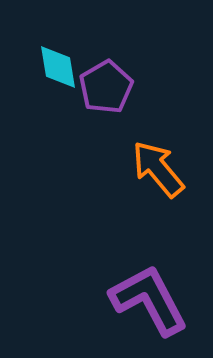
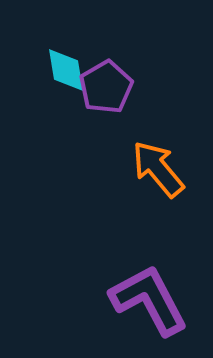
cyan diamond: moved 8 px right, 3 px down
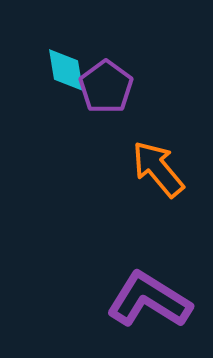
purple pentagon: rotated 6 degrees counterclockwise
purple L-shape: rotated 30 degrees counterclockwise
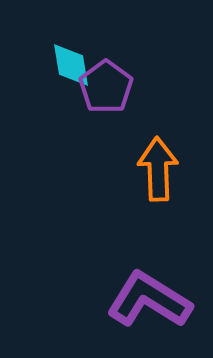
cyan diamond: moved 5 px right, 5 px up
orange arrow: rotated 38 degrees clockwise
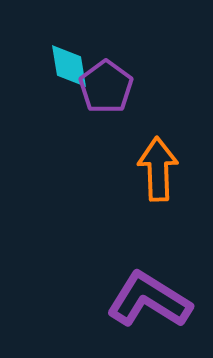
cyan diamond: moved 2 px left, 1 px down
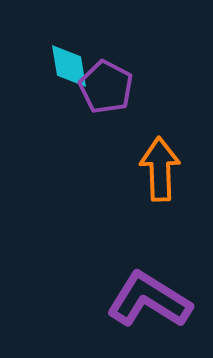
purple pentagon: rotated 8 degrees counterclockwise
orange arrow: moved 2 px right
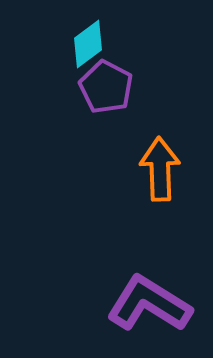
cyan diamond: moved 19 px right, 22 px up; rotated 63 degrees clockwise
purple L-shape: moved 4 px down
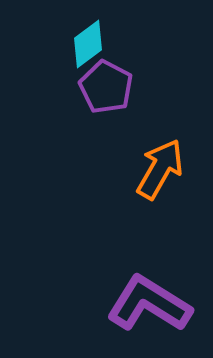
orange arrow: rotated 32 degrees clockwise
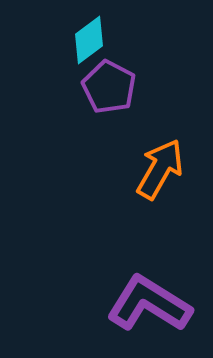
cyan diamond: moved 1 px right, 4 px up
purple pentagon: moved 3 px right
